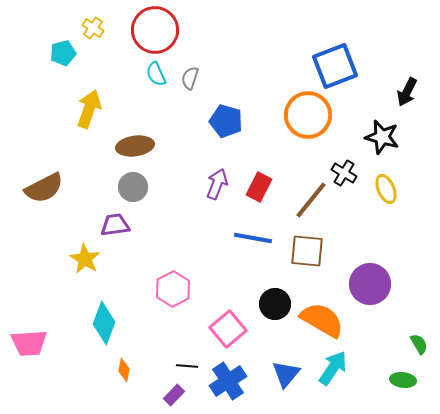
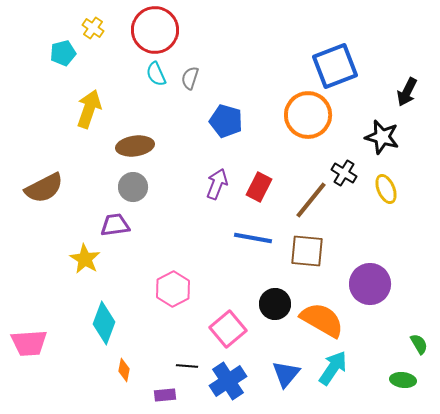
purple rectangle: moved 9 px left; rotated 40 degrees clockwise
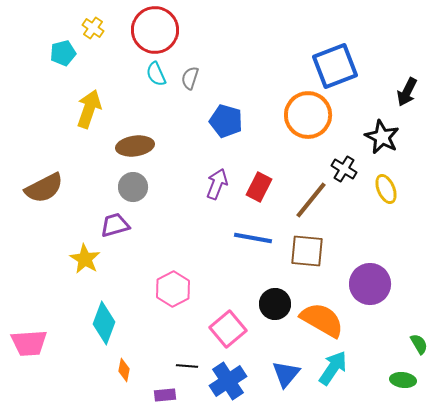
black star: rotated 12 degrees clockwise
black cross: moved 4 px up
purple trapezoid: rotated 8 degrees counterclockwise
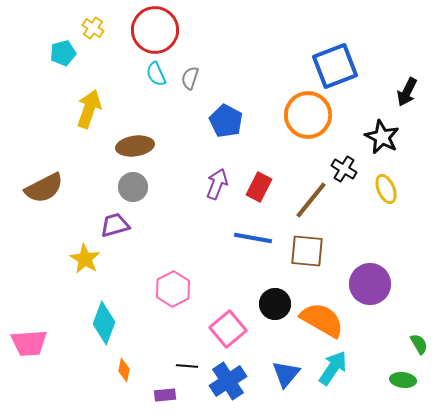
blue pentagon: rotated 12 degrees clockwise
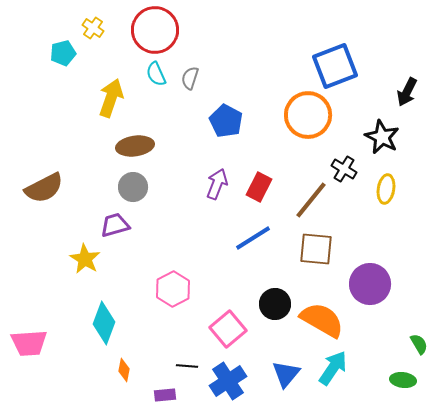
yellow arrow: moved 22 px right, 11 px up
yellow ellipse: rotated 32 degrees clockwise
blue line: rotated 42 degrees counterclockwise
brown square: moved 9 px right, 2 px up
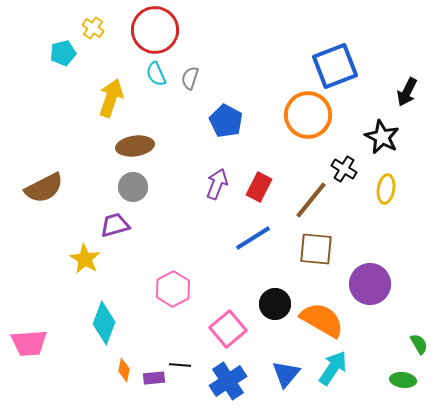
black line: moved 7 px left, 1 px up
purple rectangle: moved 11 px left, 17 px up
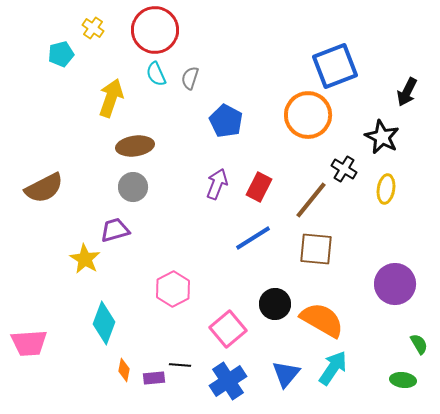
cyan pentagon: moved 2 px left, 1 px down
purple trapezoid: moved 5 px down
purple circle: moved 25 px right
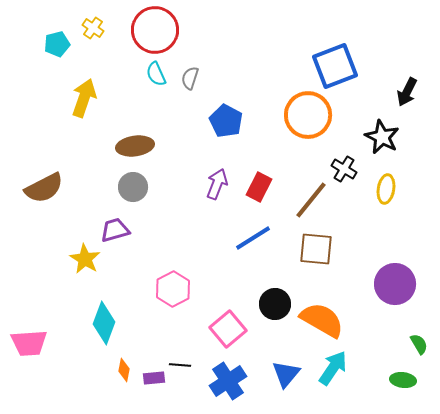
cyan pentagon: moved 4 px left, 10 px up
yellow arrow: moved 27 px left
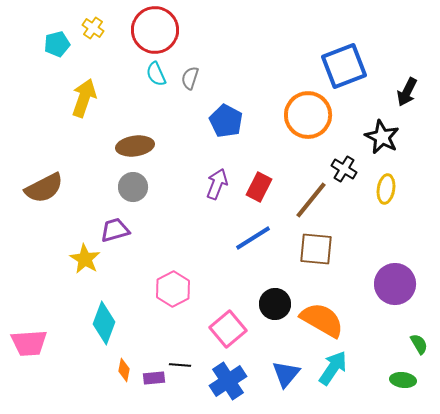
blue square: moved 9 px right
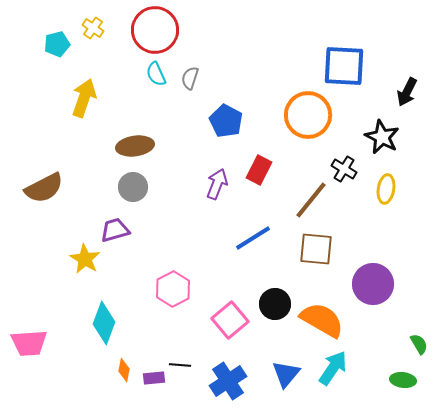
blue square: rotated 24 degrees clockwise
red rectangle: moved 17 px up
purple circle: moved 22 px left
pink square: moved 2 px right, 9 px up
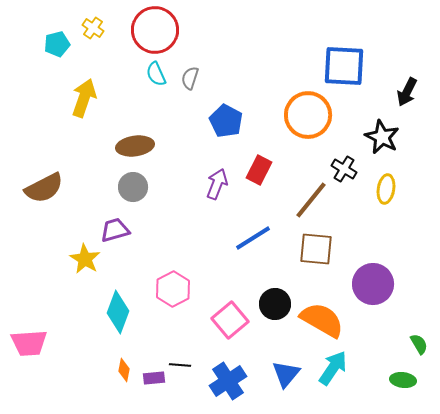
cyan diamond: moved 14 px right, 11 px up
